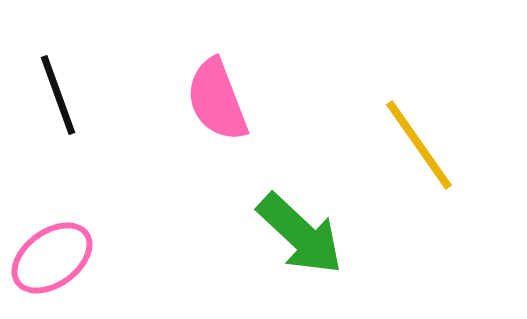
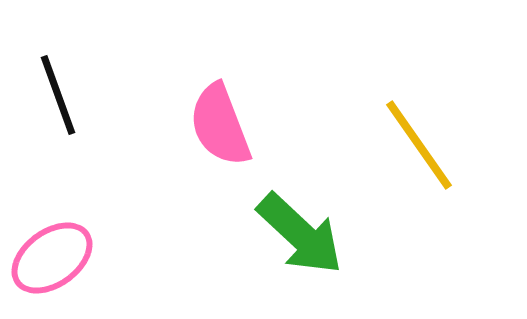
pink semicircle: moved 3 px right, 25 px down
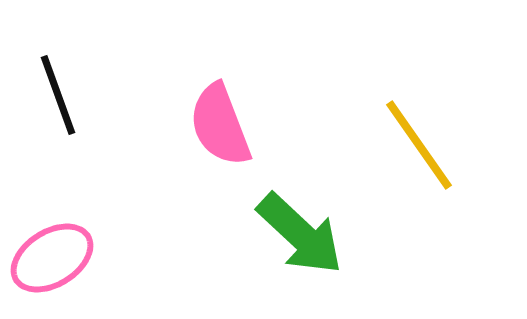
pink ellipse: rotated 4 degrees clockwise
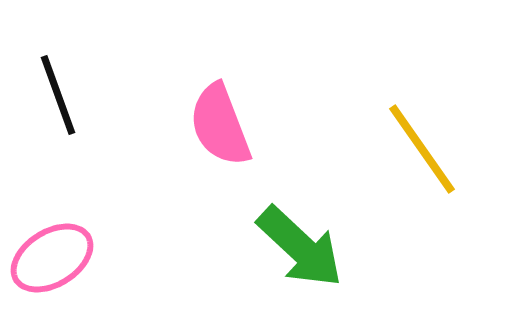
yellow line: moved 3 px right, 4 px down
green arrow: moved 13 px down
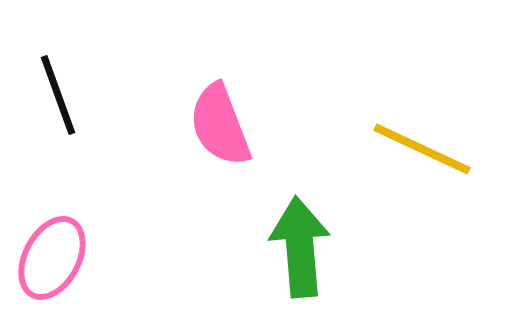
yellow line: rotated 30 degrees counterclockwise
green arrow: rotated 138 degrees counterclockwise
pink ellipse: rotated 30 degrees counterclockwise
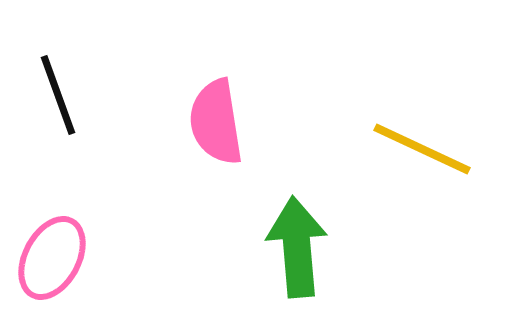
pink semicircle: moved 4 px left, 3 px up; rotated 12 degrees clockwise
green arrow: moved 3 px left
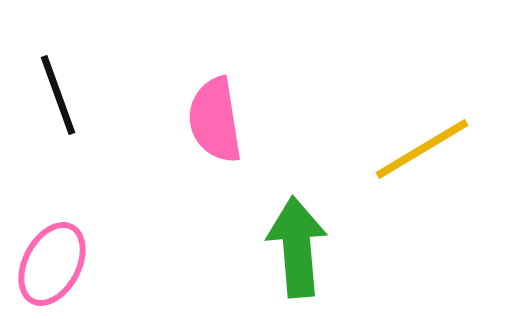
pink semicircle: moved 1 px left, 2 px up
yellow line: rotated 56 degrees counterclockwise
pink ellipse: moved 6 px down
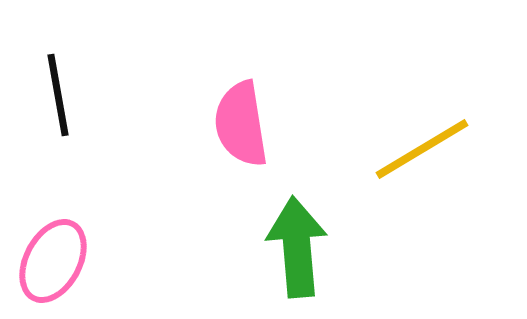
black line: rotated 10 degrees clockwise
pink semicircle: moved 26 px right, 4 px down
pink ellipse: moved 1 px right, 3 px up
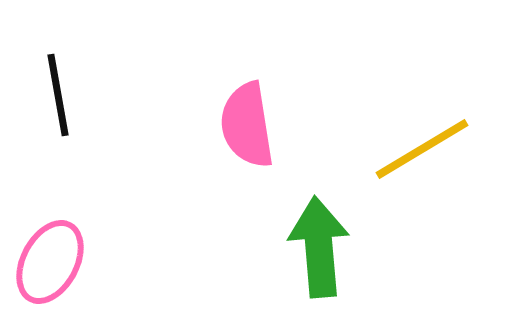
pink semicircle: moved 6 px right, 1 px down
green arrow: moved 22 px right
pink ellipse: moved 3 px left, 1 px down
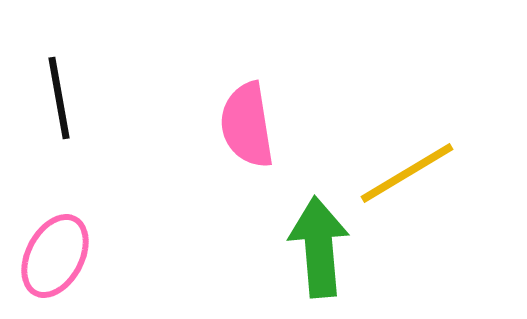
black line: moved 1 px right, 3 px down
yellow line: moved 15 px left, 24 px down
pink ellipse: moved 5 px right, 6 px up
